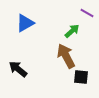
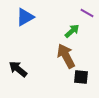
blue triangle: moved 6 px up
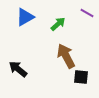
green arrow: moved 14 px left, 7 px up
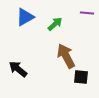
purple line: rotated 24 degrees counterclockwise
green arrow: moved 3 px left
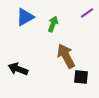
purple line: rotated 40 degrees counterclockwise
green arrow: moved 2 px left; rotated 28 degrees counterclockwise
black arrow: rotated 18 degrees counterclockwise
